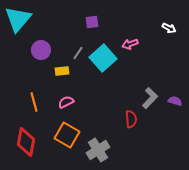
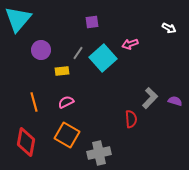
gray cross: moved 1 px right, 3 px down; rotated 20 degrees clockwise
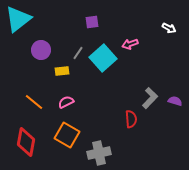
cyan triangle: rotated 12 degrees clockwise
orange line: rotated 36 degrees counterclockwise
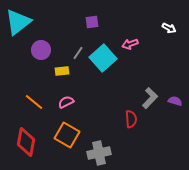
cyan triangle: moved 3 px down
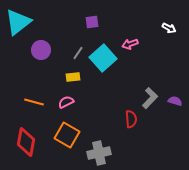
yellow rectangle: moved 11 px right, 6 px down
orange line: rotated 24 degrees counterclockwise
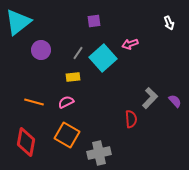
purple square: moved 2 px right, 1 px up
white arrow: moved 5 px up; rotated 40 degrees clockwise
purple semicircle: rotated 32 degrees clockwise
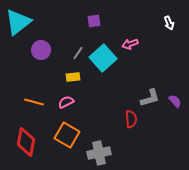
gray L-shape: rotated 30 degrees clockwise
